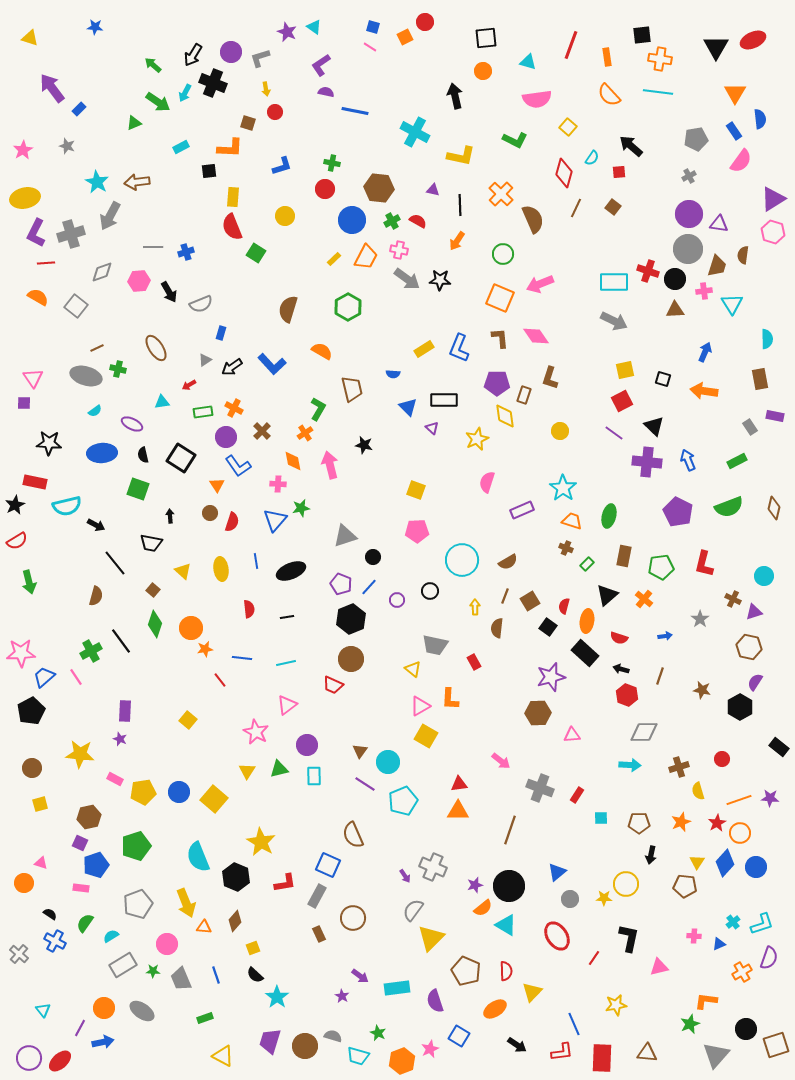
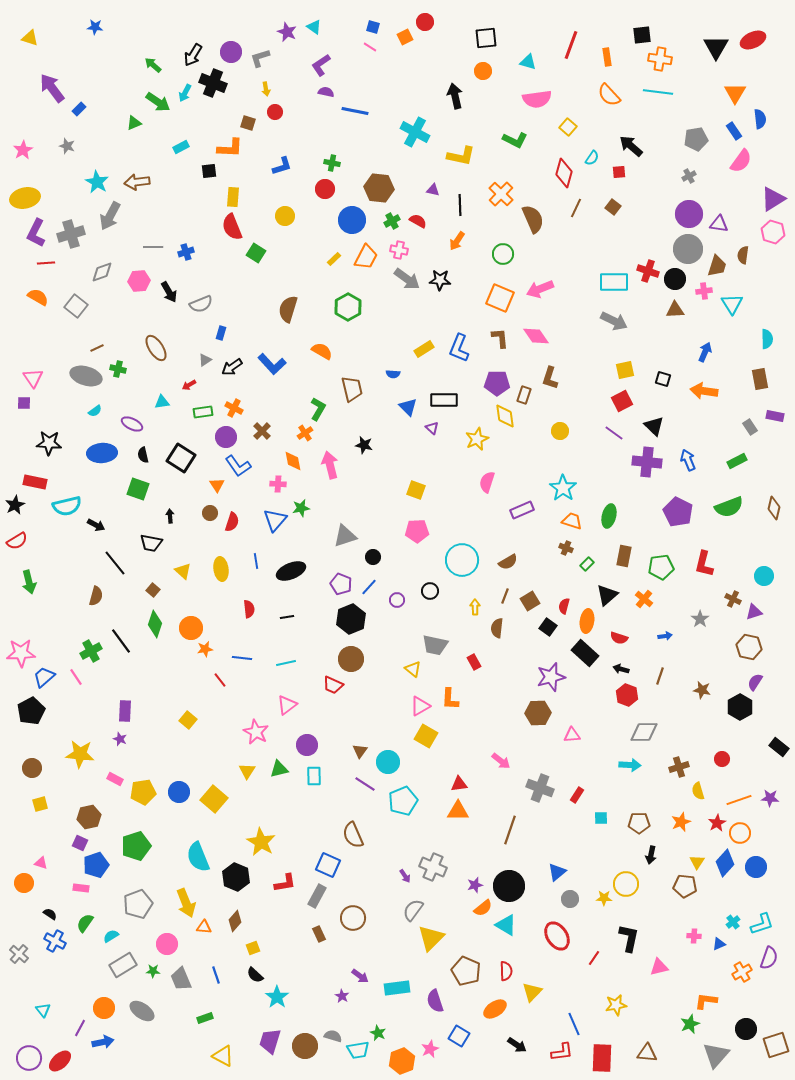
pink arrow at (540, 284): moved 5 px down
cyan trapezoid at (358, 1056): moved 6 px up; rotated 25 degrees counterclockwise
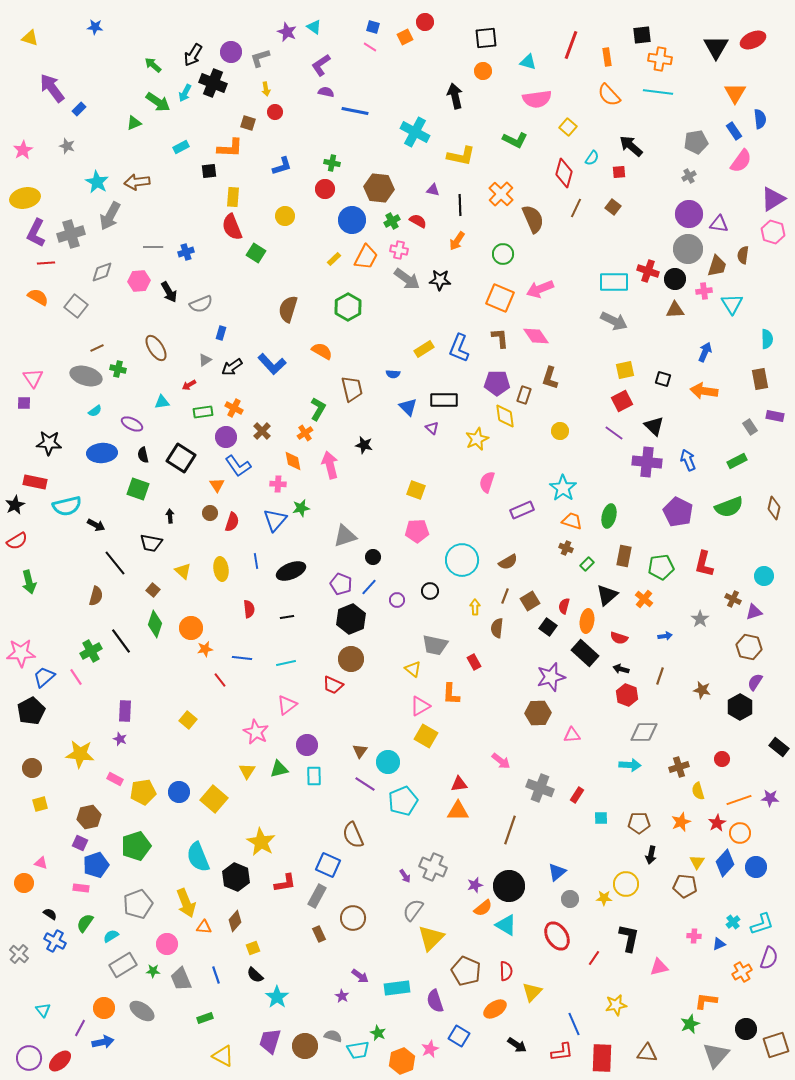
gray pentagon at (696, 139): moved 3 px down
orange L-shape at (450, 699): moved 1 px right, 5 px up
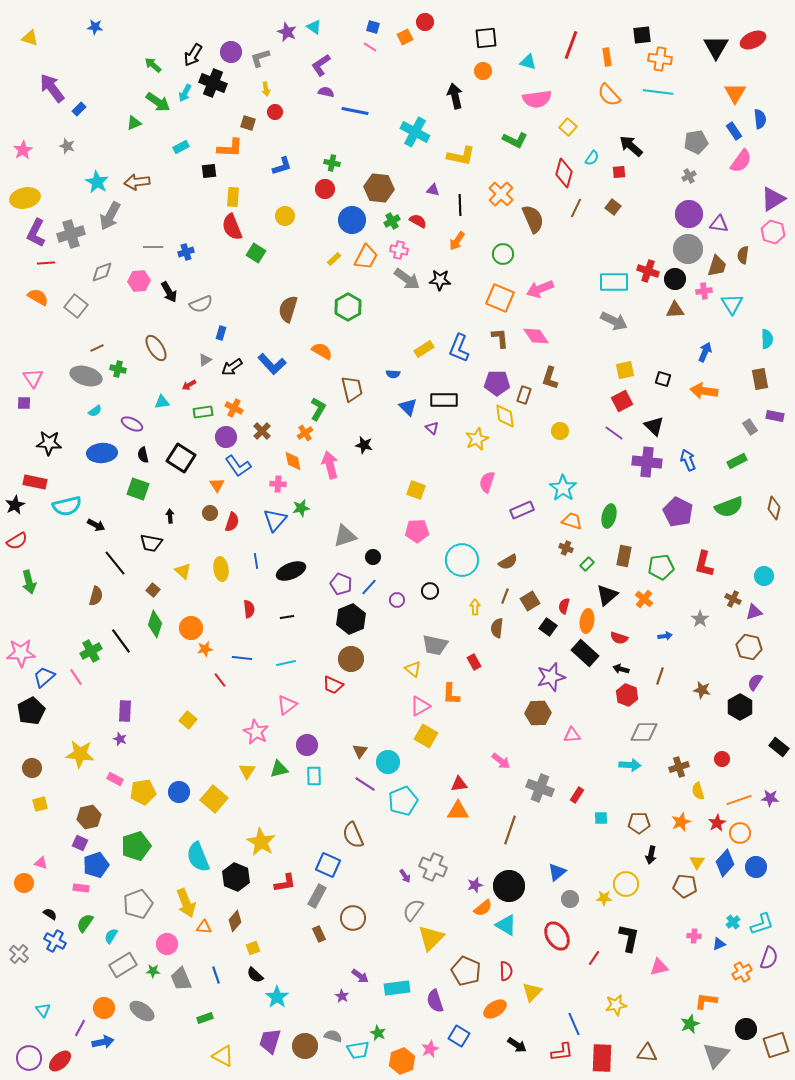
cyan semicircle at (111, 936): rotated 28 degrees counterclockwise
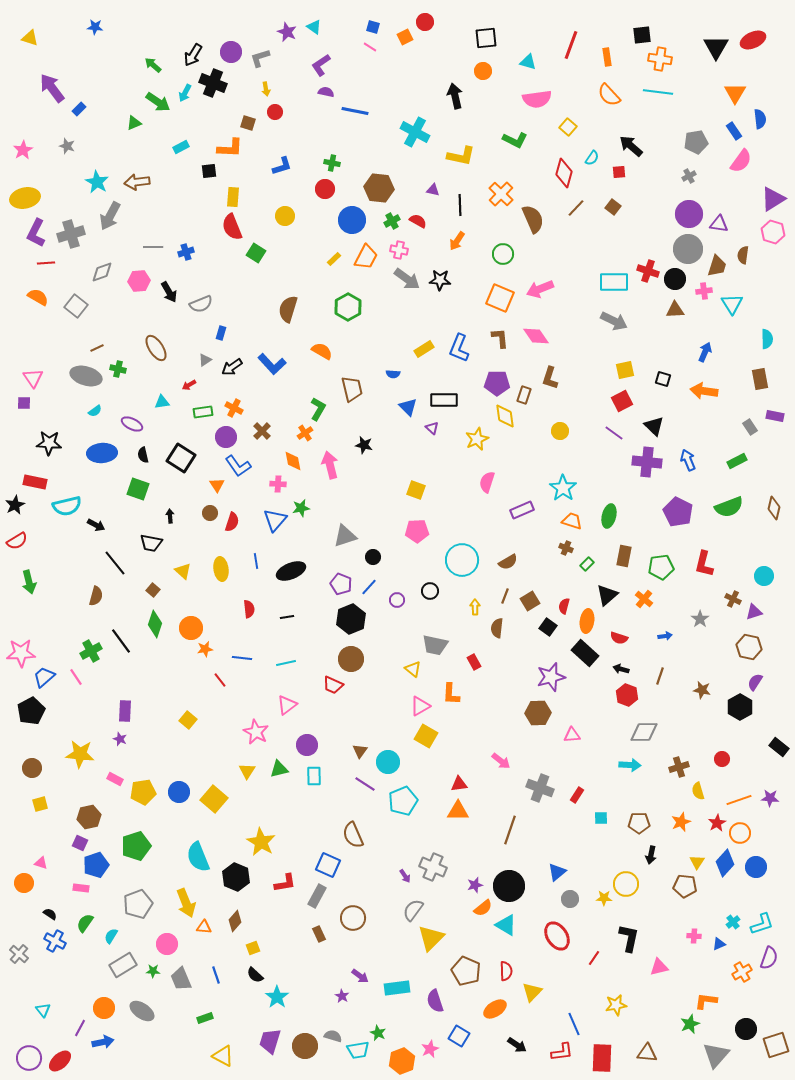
brown line at (576, 208): rotated 18 degrees clockwise
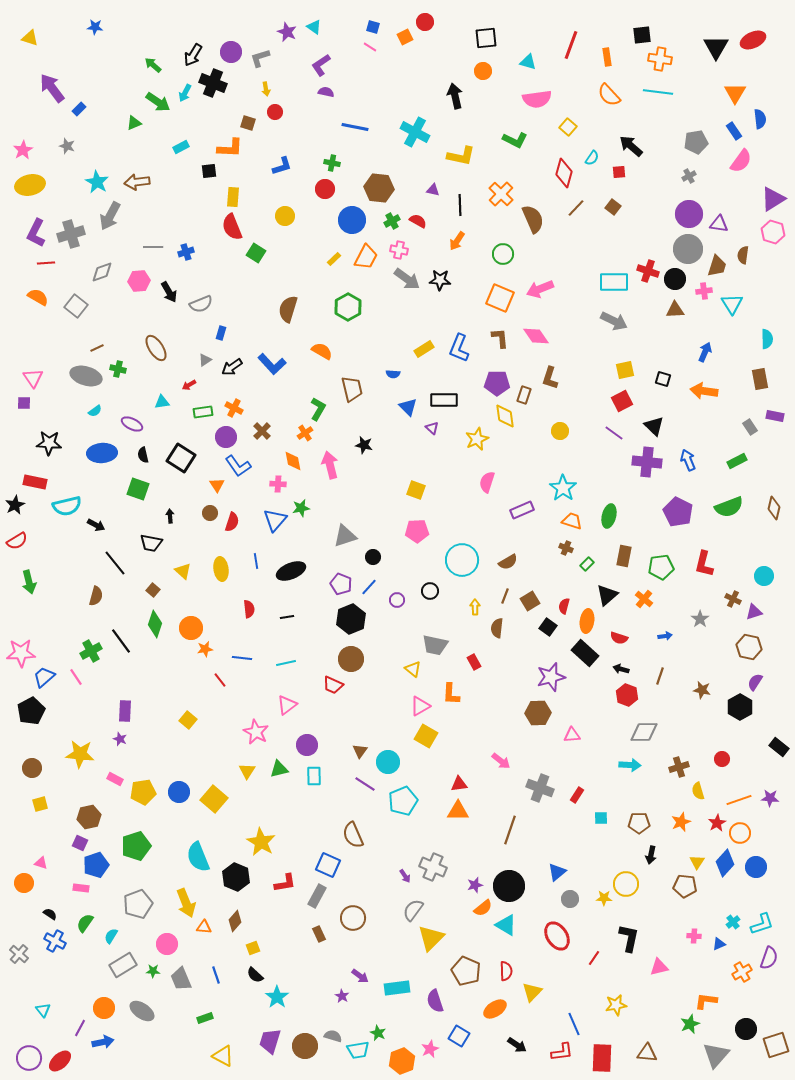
blue line at (355, 111): moved 16 px down
yellow ellipse at (25, 198): moved 5 px right, 13 px up
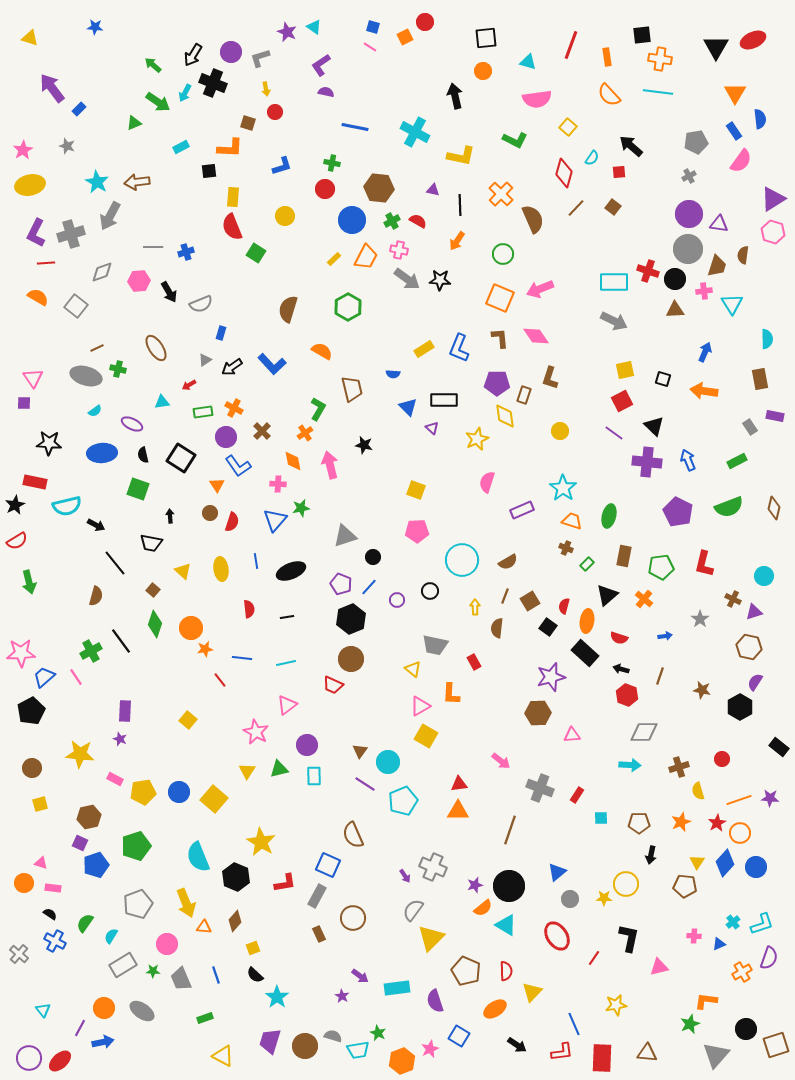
pink rectangle at (81, 888): moved 28 px left
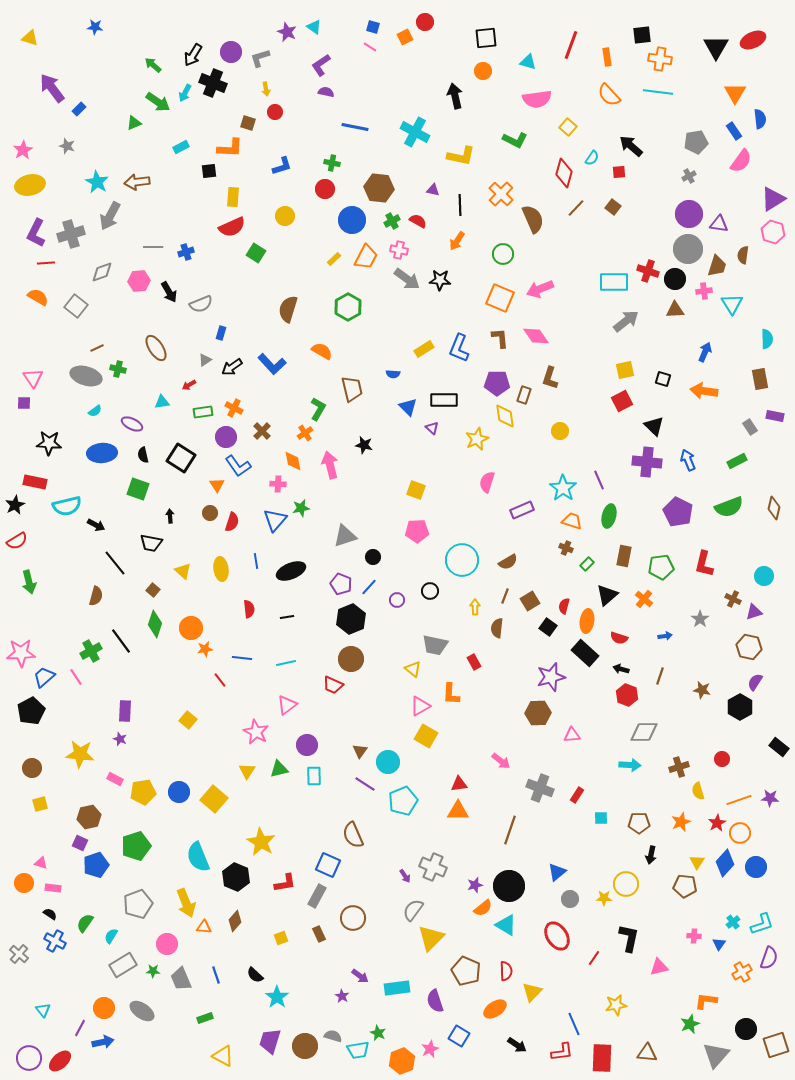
red semicircle at (232, 227): rotated 92 degrees counterclockwise
gray arrow at (614, 321): moved 12 px right; rotated 64 degrees counterclockwise
purple line at (614, 433): moved 15 px left, 47 px down; rotated 30 degrees clockwise
blue triangle at (719, 944): rotated 32 degrees counterclockwise
yellow square at (253, 948): moved 28 px right, 10 px up
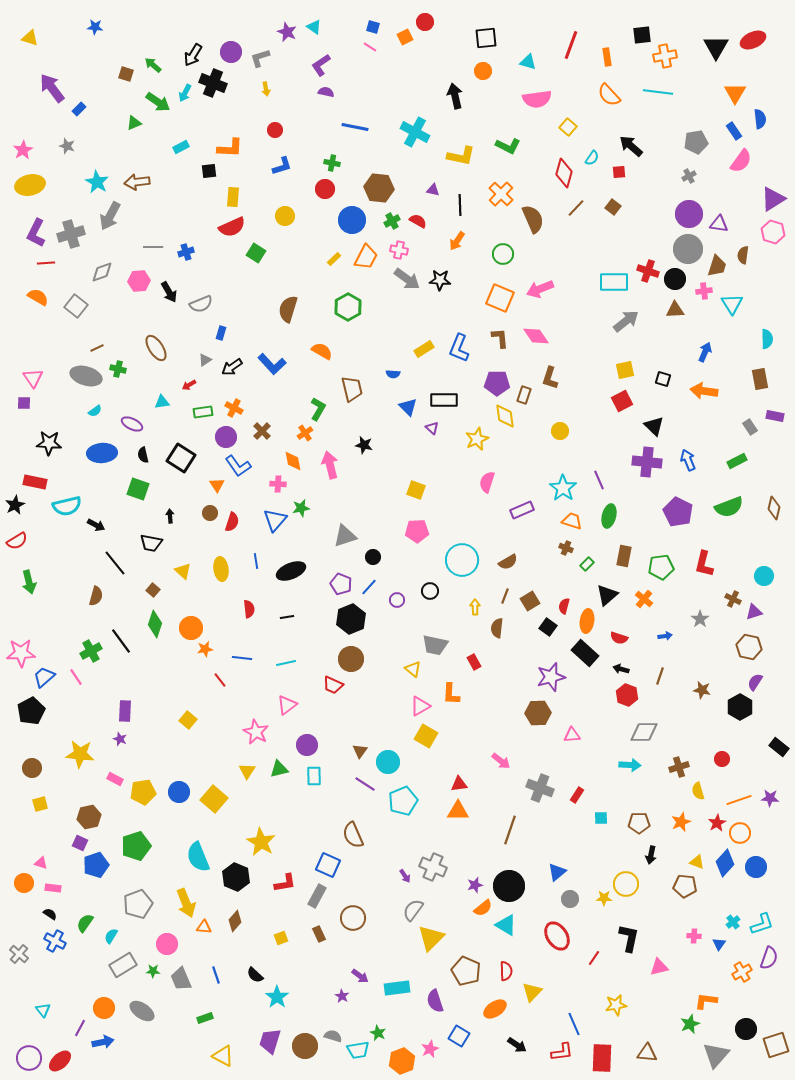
orange cross at (660, 59): moved 5 px right, 3 px up; rotated 20 degrees counterclockwise
red circle at (275, 112): moved 18 px down
brown square at (248, 123): moved 122 px left, 49 px up
green L-shape at (515, 140): moved 7 px left, 6 px down
yellow triangle at (697, 862): rotated 42 degrees counterclockwise
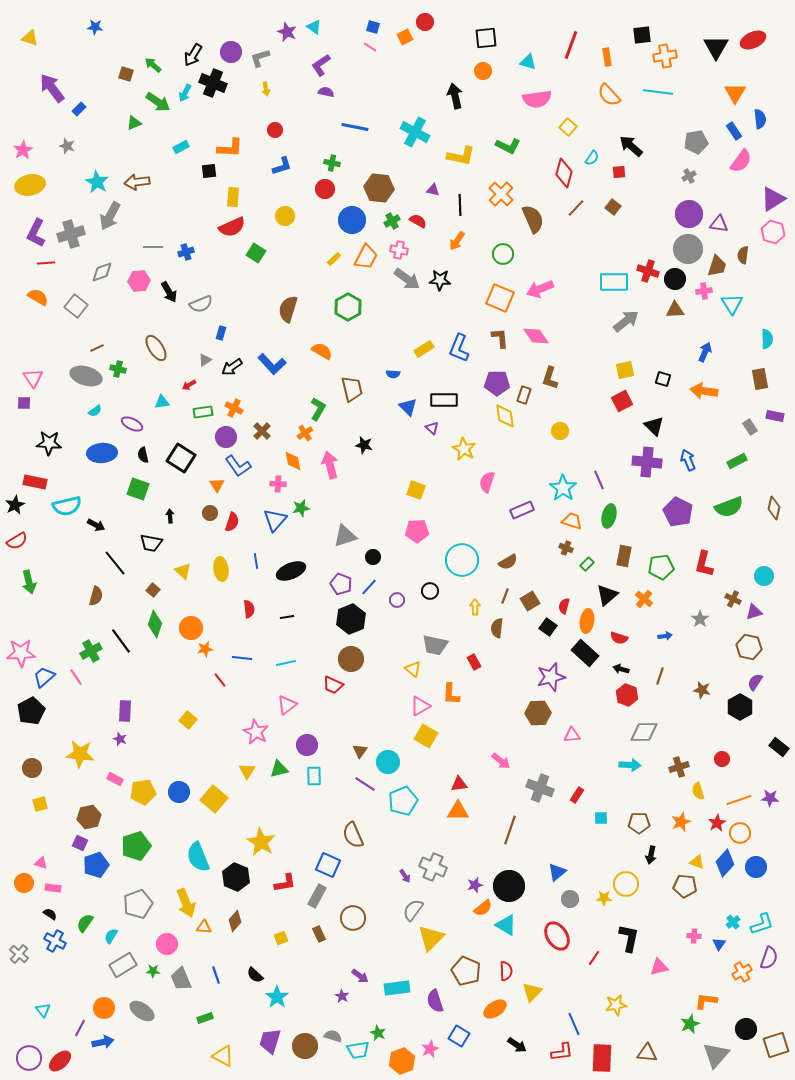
yellow star at (477, 439): moved 13 px left, 10 px down; rotated 20 degrees counterclockwise
